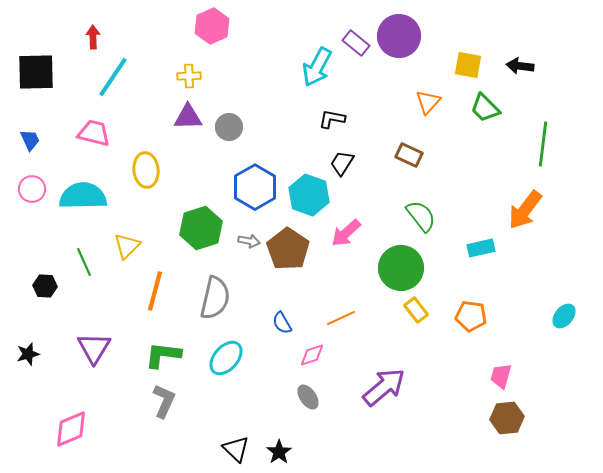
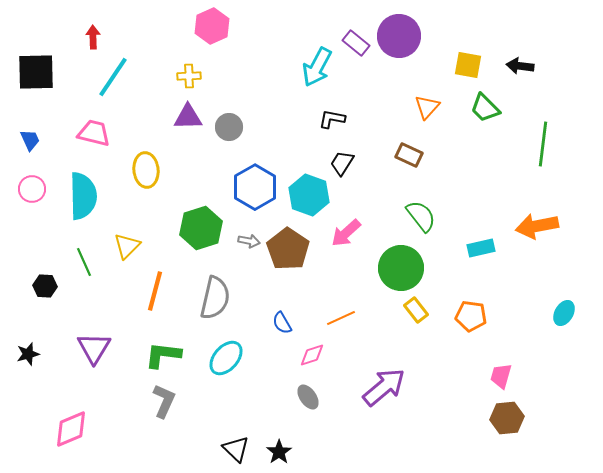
orange triangle at (428, 102): moved 1 px left, 5 px down
cyan semicircle at (83, 196): rotated 90 degrees clockwise
orange arrow at (525, 210): moved 12 px right, 16 px down; rotated 42 degrees clockwise
cyan ellipse at (564, 316): moved 3 px up; rotated 10 degrees counterclockwise
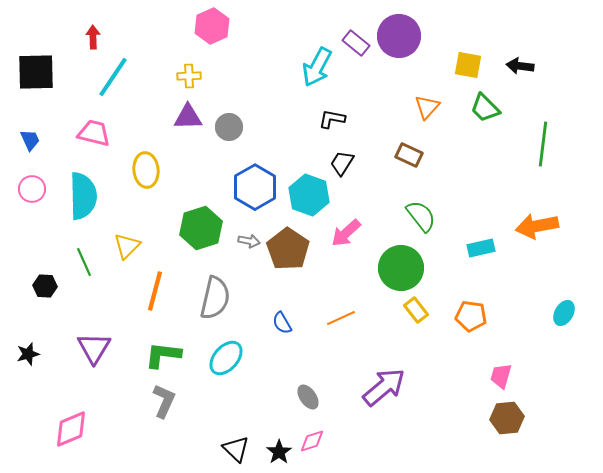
pink diamond at (312, 355): moved 86 px down
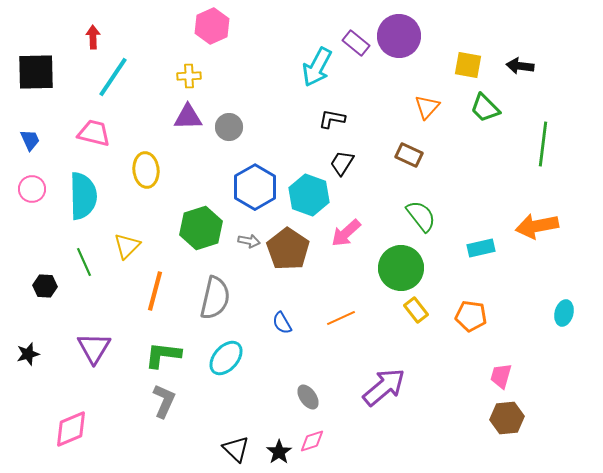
cyan ellipse at (564, 313): rotated 15 degrees counterclockwise
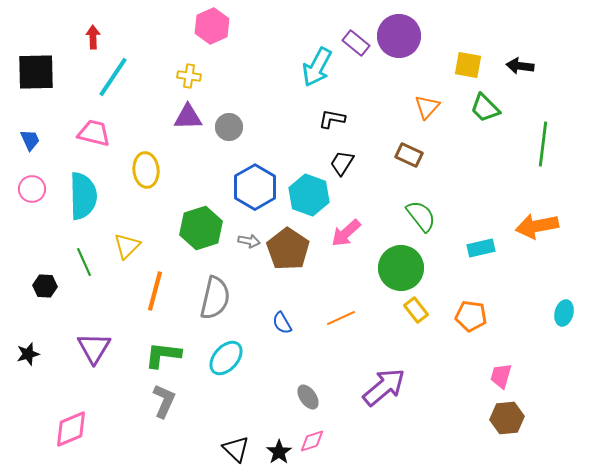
yellow cross at (189, 76): rotated 10 degrees clockwise
